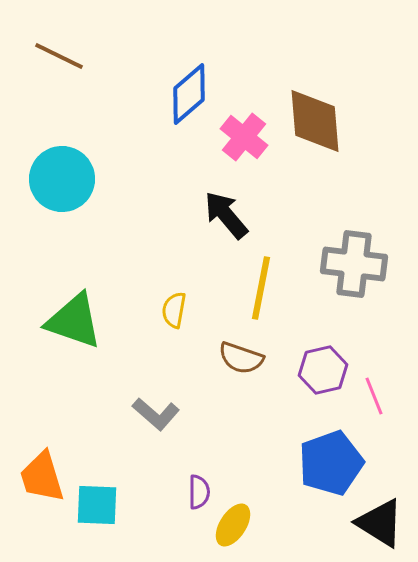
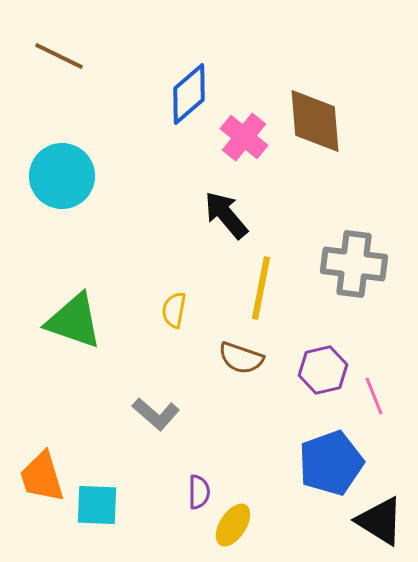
cyan circle: moved 3 px up
black triangle: moved 2 px up
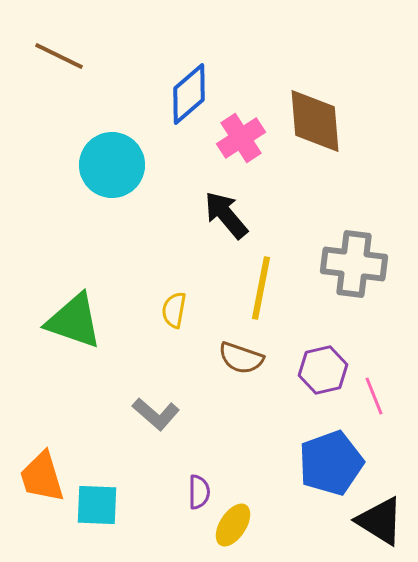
pink cross: moved 3 px left, 1 px down; rotated 18 degrees clockwise
cyan circle: moved 50 px right, 11 px up
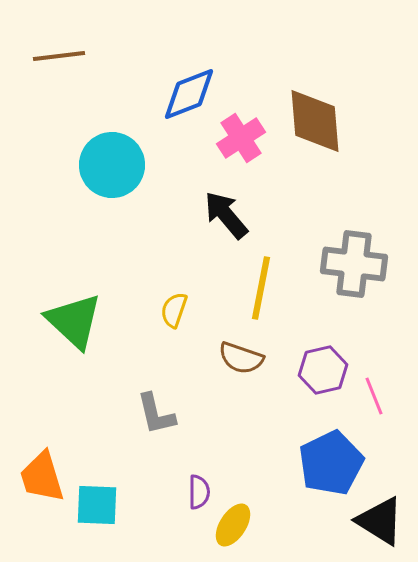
brown line: rotated 33 degrees counterclockwise
blue diamond: rotated 20 degrees clockwise
yellow semicircle: rotated 9 degrees clockwise
green triangle: rotated 24 degrees clockwise
gray L-shape: rotated 36 degrees clockwise
blue pentagon: rotated 6 degrees counterclockwise
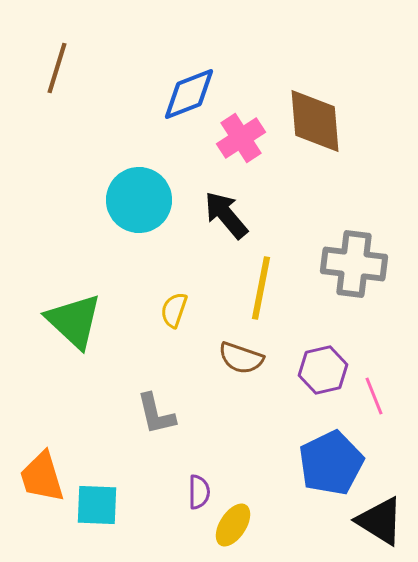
brown line: moved 2 px left, 12 px down; rotated 66 degrees counterclockwise
cyan circle: moved 27 px right, 35 px down
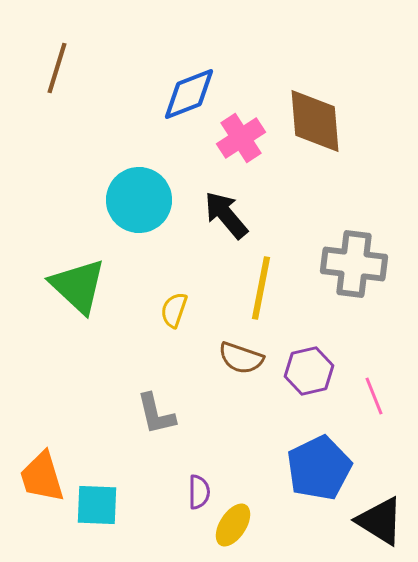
green triangle: moved 4 px right, 35 px up
purple hexagon: moved 14 px left, 1 px down
blue pentagon: moved 12 px left, 5 px down
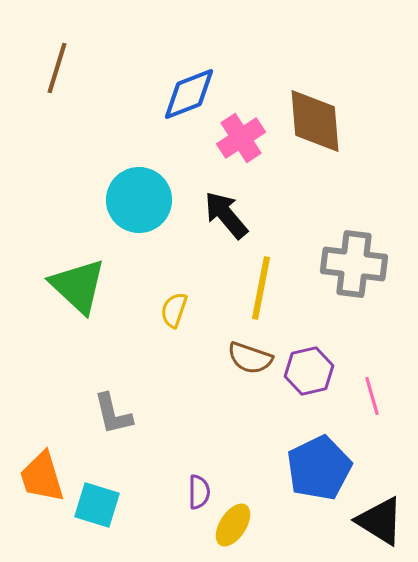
brown semicircle: moved 9 px right
pink line: moved 2 px left; rotated 6 degrees clockwise
gray L-shape: moved 43 px left
cyan square: rotated 15 degrees clockwise
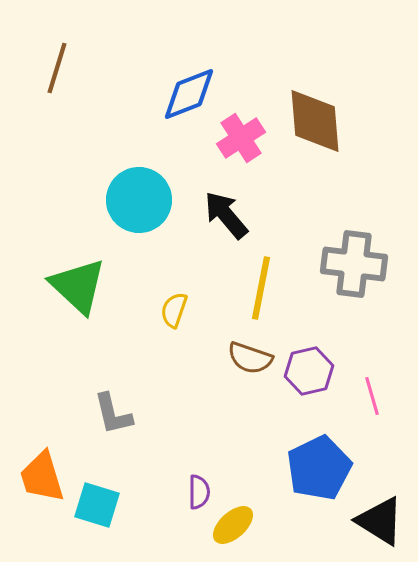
yellow ellipse: rotated 15 degrees clockwise
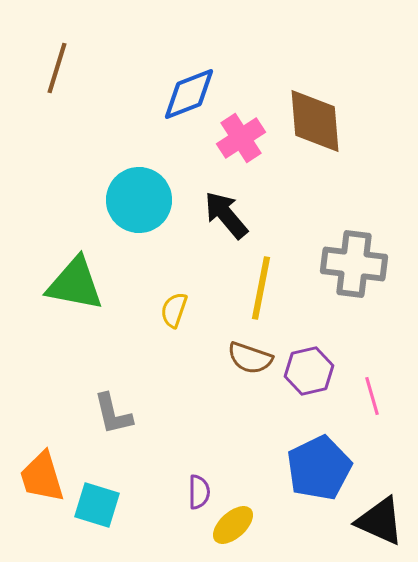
green triangle: moved 3 px left, 2 px up; rotated 32 degrees counterclockwise
black triangle: rotated 8 degrees counterclockwise
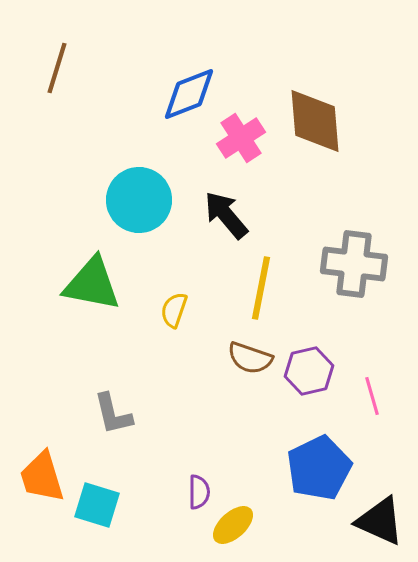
green triangle: moved 17 px right
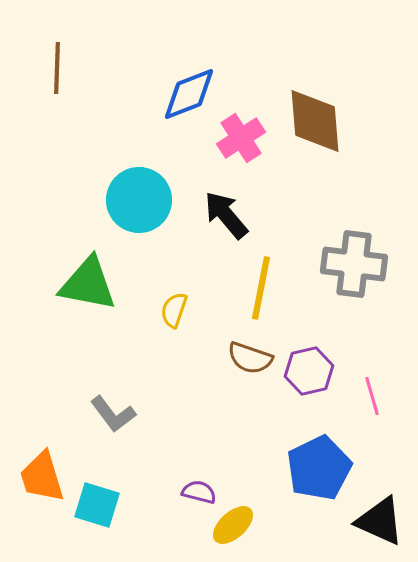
brown line: rotated 15 degrees counterclockwise
green triangle: moved 4 px left
gray L-shape: rotated 24 degrees counterclockwise
purple semicircle: rotated 76 degrees counterclockwise
